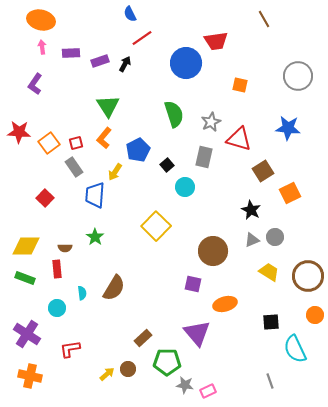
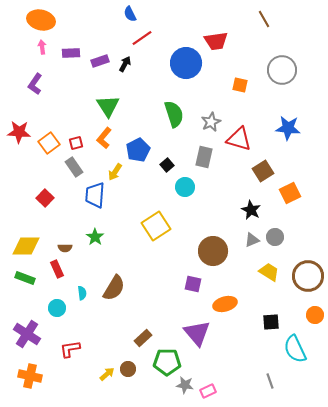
gray circle at (298, 76): moved 16 px left, 6 px up
yellow square at (156, 226): rotated 12 degrees clockwise
red rectangle at (57, 269): rotated 18 degrees counterclockwise
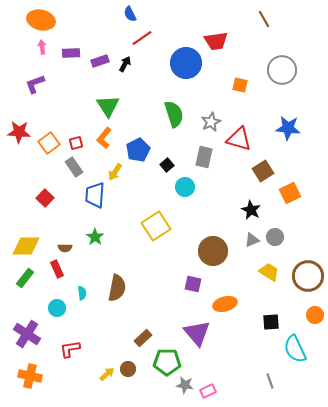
purple L-shape at (35, 84): rotated 35 degrees clockwise
green rectangle at (25, 278): rotated 72 degrees counterclockwise
brown semicircle at (114, 288): moved 3 px right; rotated 20 degrees counterclockwise
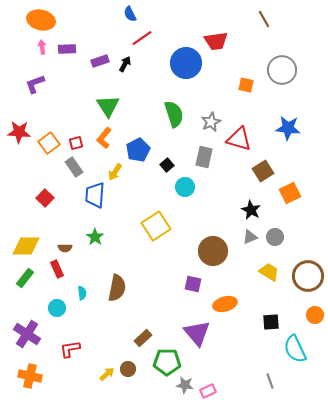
purple rectangle at (71, 53): moved 4 px left, 4 px up
orange square at (240, 85): moved 6 px right
gray triangle at (252, 240): moved 2 px left, 3 px up
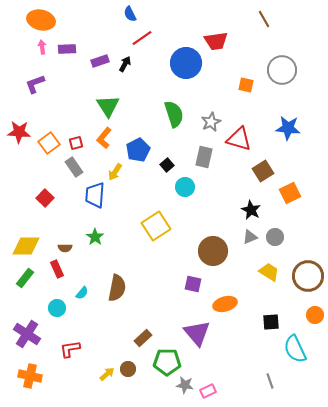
cyan semicircle at (82, 293): rotated 48 degrees clockwise
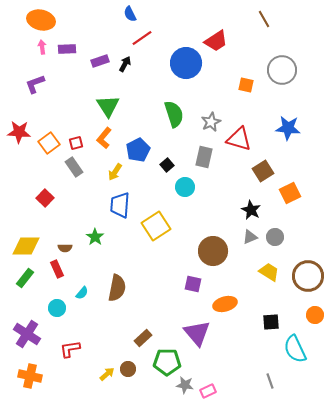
red trapezoid at (216, 41): rotated 25 degrees counterclockwise
blue trapezoid at (95, 195): moved 25 px right, 10 px down
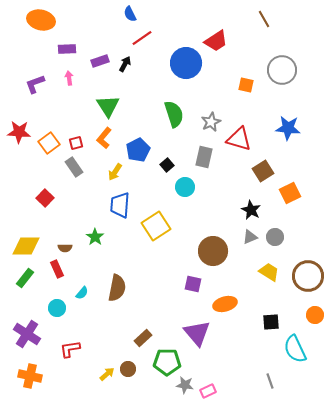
pink arrow at (42, 47): moved 27 px right, 31 px down
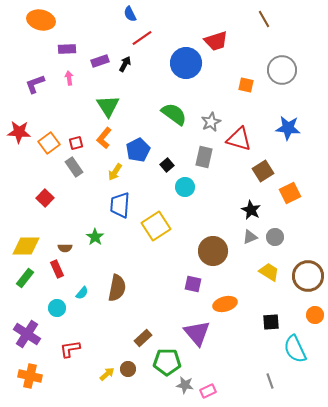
red trapezoid at (216, 41): rotated 15 degrees clockwise
green semicircle at (174, 114): rotated 36 degrees counterclockwise
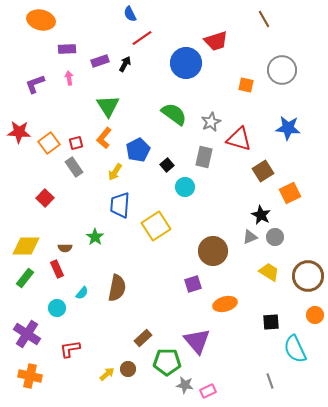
black star at (251, 210): moved 10 px right, 5 px down
purple square at (193, 284): rotated 30 degrees counterclockwise
purple triangle at (197, 333): moved 8 px down
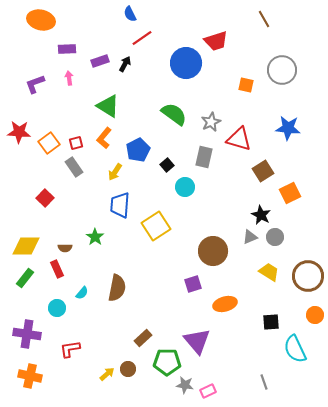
green triangle at (108, 106): rotated 25 degrees counterclockwise
purple cross at (27, 334): rotated 24 degrees counterclockwise
gray line at (270, 381): moved 6 px left, 1 px down
